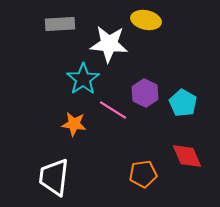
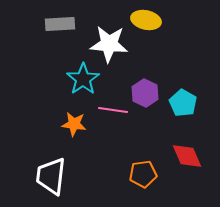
pink line: rotated 24 degrees counterclockwise
white trapezoid: moved 3 px left, 1 px up
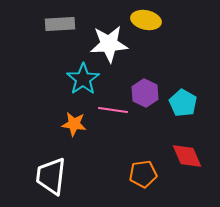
white star: rotated 9 degrees counterclockwise
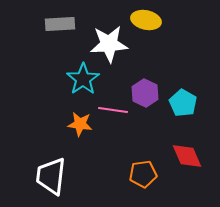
orange star: moved 6 px right
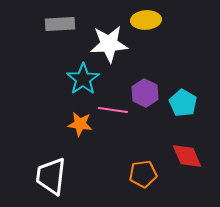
yellow ellipse: rotated 16 degrees counterclockwise
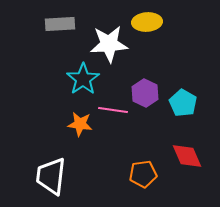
yellow ellipse: moved 1 px right, 2 px down
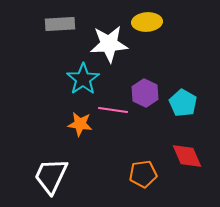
white trapezoid: rotated 18 degrees clockwise
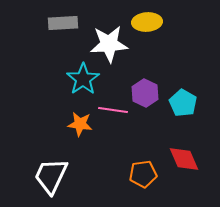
gray rectangle: moved 3 px right, 1 px up
red diamond: moved 3 px left, 3 px down
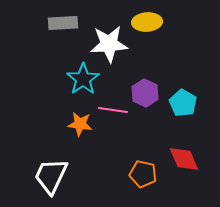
orange pentagon: rotated 20 degrees clockwise
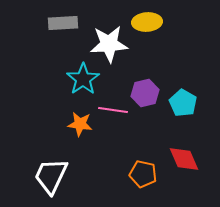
purple hexagon: rotated 20 degrees clockwise
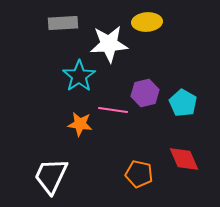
cyan star: moved 4 px left, 3 px up
orange pentagon: moved 4 px left
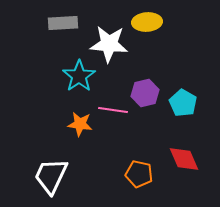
white star: rotated 9 degrees clockwise
